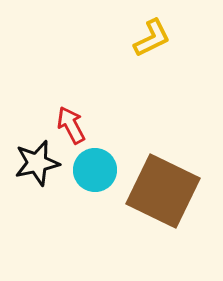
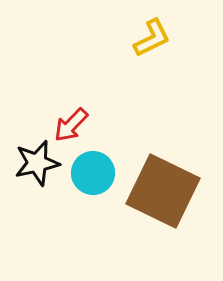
red arrow: rotated 108 degrees counterclockwise
cyan circle: moved 2 px left, 3 px down
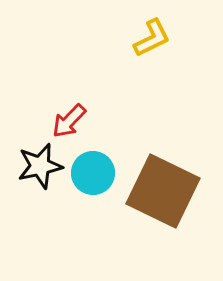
red arrow: moved 2 px left, 4 px up
black star: moved 3 px right, 3 px down
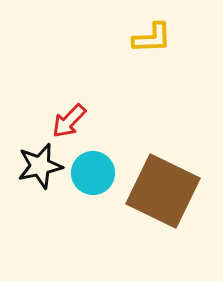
yellow L-shape: rotated 24 degrees clockwise
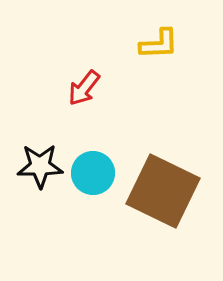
yellow L-shape: moved 7 px right, 6 px down
red arrow: moved 15 px right, 33 px up; rotated 6 degrees counterclockwise
black star: rotated 12 degrees clockwise
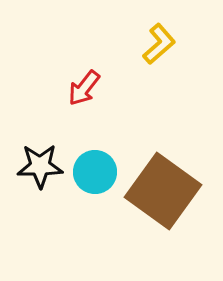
yellow L-shape: rotated 39 degrees counterclockwise
cyan circle: moved 2 px right, 1 px up
brown square: rotated 10 degrees clockwise
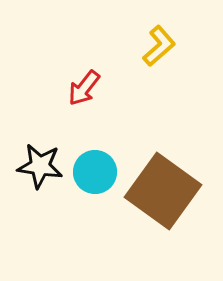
yellow L-shape: moved 2 px down
black star: rotated 9 degrees clockwise
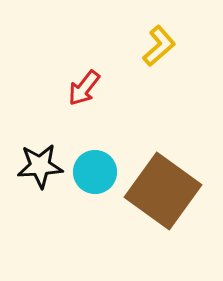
black star: rotated 12 degrees counterclockwise
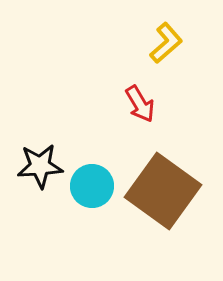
yellow L-shape: moved 7 px right, 3 px up
red arrow: moved 56 px right, 16 px down; rotated 69 degrees counterclockwise
cyan circle: moved 3 px left, 14 px down
